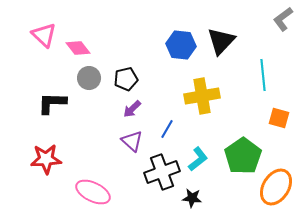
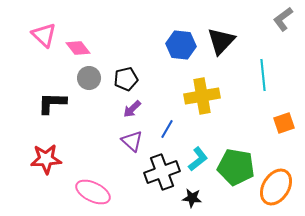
orange square: moved 5 px right, 5 px down; rotated 35 degrees counterclockwise
green pentagon: moved 7 px left, 11 px down; rotated 27 degrees counterclockwise
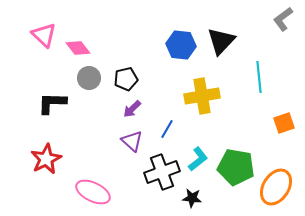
cyan line: moved 4 px left, 2 px down
red star: rotated 24 degrees counterclockwise
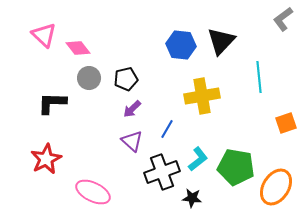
orange square: moved 2 px right
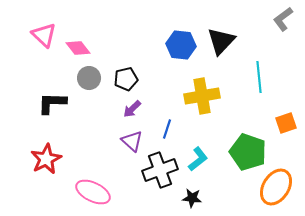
blue line: rotated 12 degrees counterclockwise
green pentagon: moved 12 px right, 15 px up; rotated 9 degrees clockwise
black cross: moved 2 px left, 2 px up
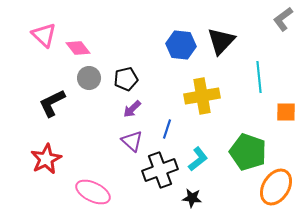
black L-shape: rotated 28 degrees counterclockwise
orange square: moved 11 px up; rotated 20 degrees clockwise
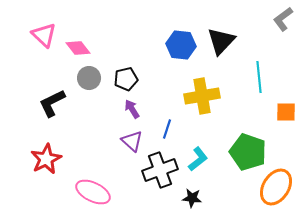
purple arrow: rotated 102 degrees clockwise
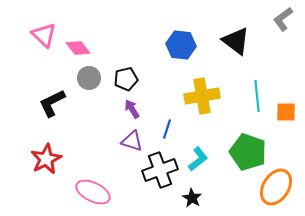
black triangle: moved 15 px right; rotated 36 degrees counterclockwise
cyan line: moved 2 px left, 19 px down
purple triangle: rotated 25 degrees counterclockwise
black star: rotated 24 degrees clockwise
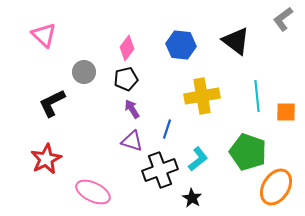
pink diamond: moved 49 px right; rotated 75 degrees clockwise
gray circle: moved 5 px left, 6 px up
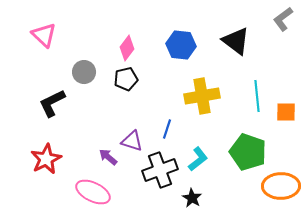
purple arrow: moved 24 px left, 48 px down; rotated 18 degrees counterclockwise
orange ellipse: moved 5 px right, 1 px up; rotated 57 degrees clockwise
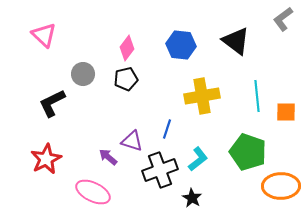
gray circle: moved 1 px left, 2 px down
